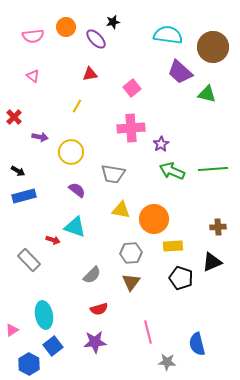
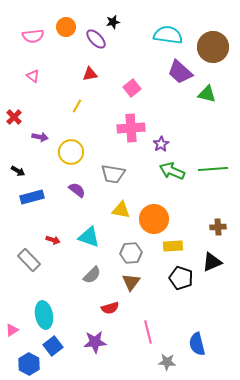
blue rectangle at (24, 196): moved 8 px right, 1 px down
cyan triangle at (75, 227): moved 14 px right, 10 px down
red semicircle at (99, 309): moved 11 px right, 1 px up
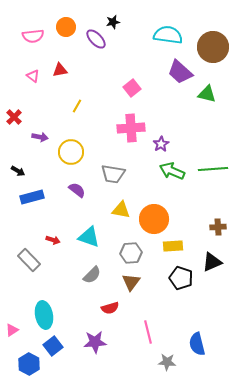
red triangle at (90, 74): moved 30 px left, 4 px up
